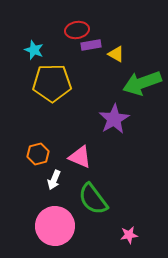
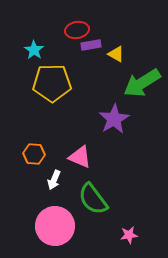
cyan star: rotated 12 degrees clockwise
green arrow: rotated 12 degrees counterclockwise
orange hexagon: moved 4 px left; rotated 20 degrees clockwise
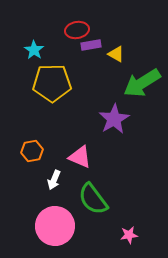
orange hexagon: moved 2 px left, 3 px up; rotated 15 degrees counterclockwise
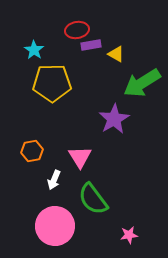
pink triangle: rotated 35 degrees clockwise
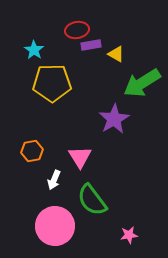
green semicircle: moved 1 px left, 1 px down
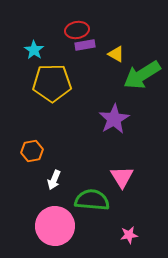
purple rectangle: moved 6 px left
green arrow: moved 8 px up
pink triangle: moved 42 px right, 20 px down
green semicircle: rotated 132 degrees clockwise
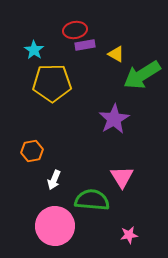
red ellipse: moved 2 px left
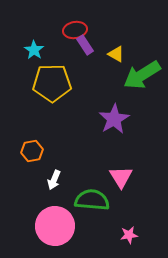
purple rectangle: rotated 66 degrees clockwise
pink triangle: moved 1 px left
